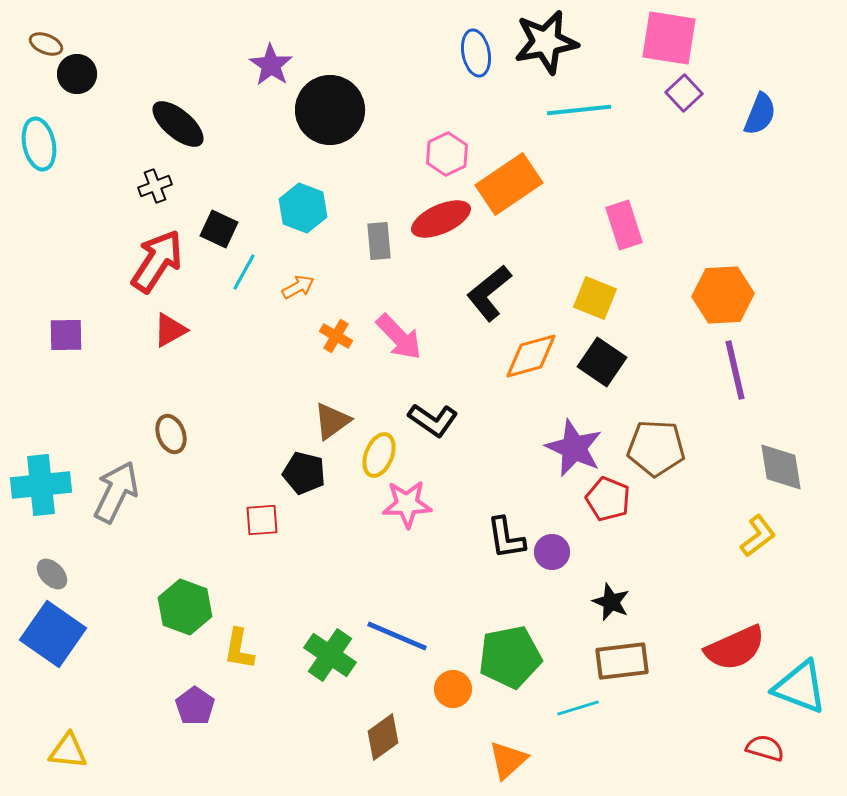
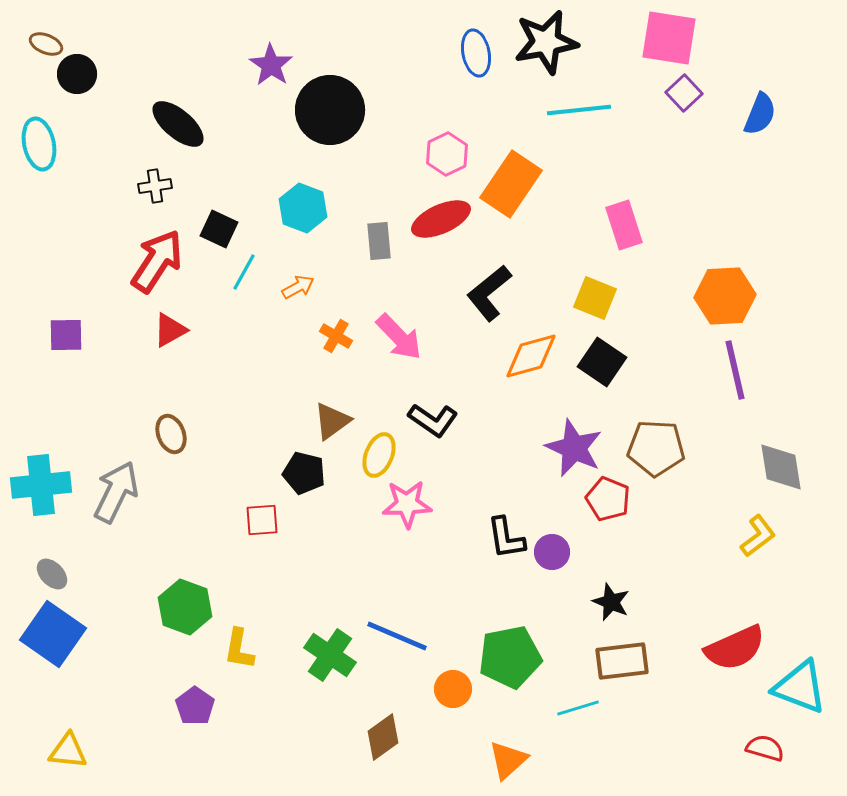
orange rectangle at (509, 184): moved 2 px right; rotated 22 degrees counterclockwise
black cross at (155, 186): rotated 12 degrees clockwise
orange hexagon at (723, 295): moved 2 px right, 1 px down
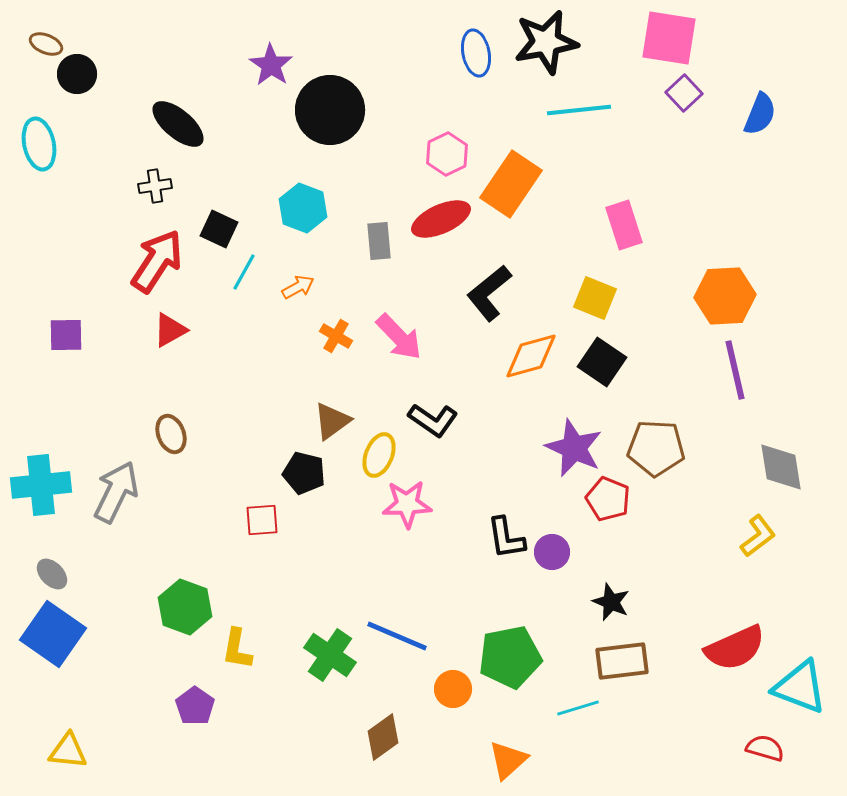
yellow L-shape at (239, 649): moved 2 px left
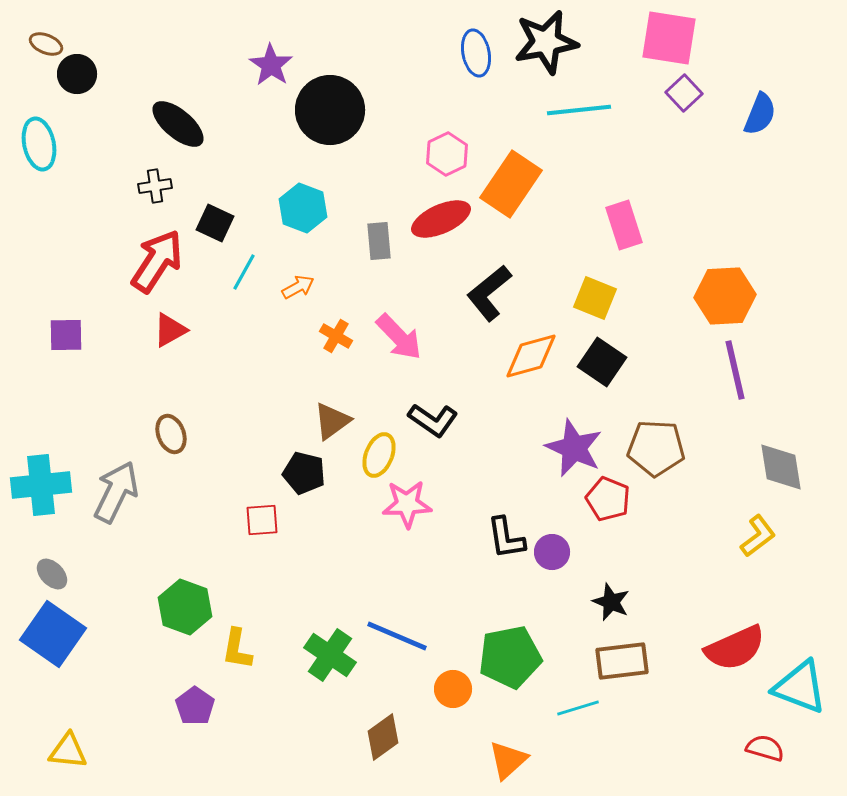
black square at (219, 229): moved 4 px left, 6 px up
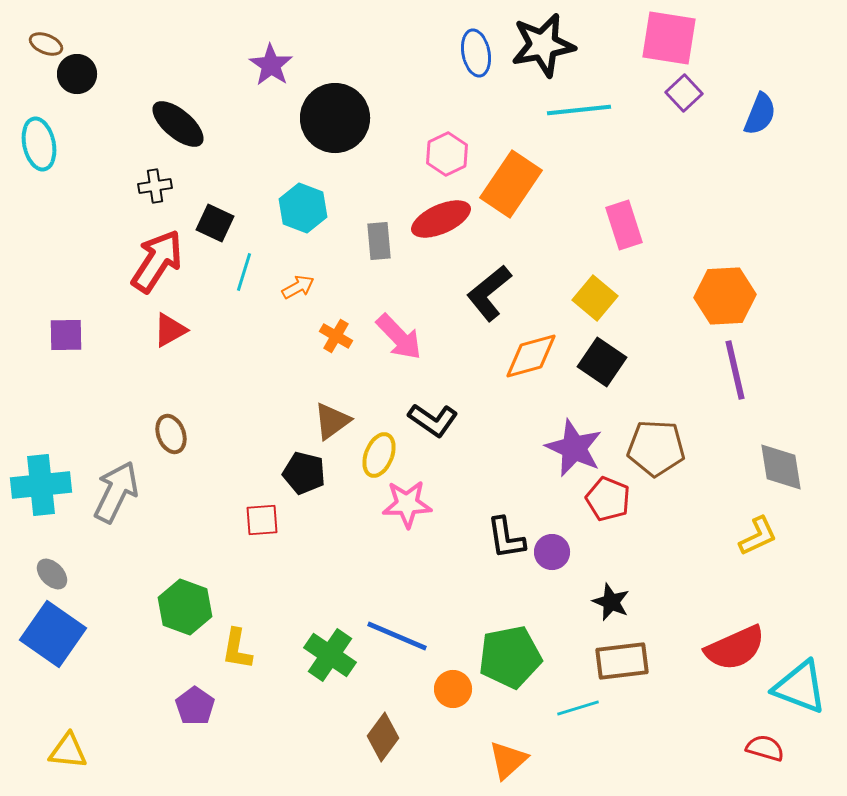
black star at (546, 42): moved 3 px left, 3 px down
black circle at (330, 110): moved 5 px right, 8 px down
cyan line at (244, 272): rotated 12 degrees counterclockwise
yellow square at (595, 298): rotated 18 degrees clockwise
yellow L-shape at (758, 536): rotated 12 degrees clockwise
brown diamond at (383, 737): rotated 18 degrees counterclockwise
